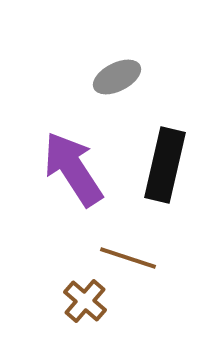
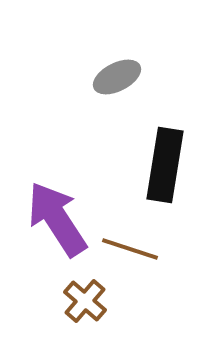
black rectangle: rotated 4 degrees counterclockwise
purple arrow: moved 16 px left, 50 px down
brown line: moved 2 px right, 9 px up
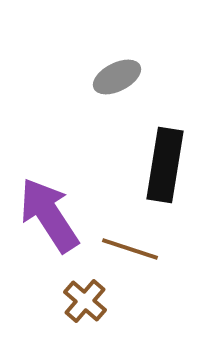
purple arrow: moved 8 px left, 4 px up
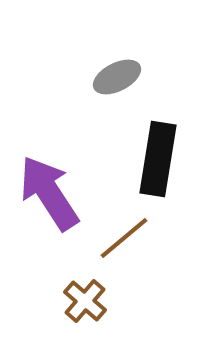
black rectangle: moved 7 px left, 6 px up
purple arrow: moved 22 px up
brown line: moved 6 px left, 11 px up; rotated 58 degrees counterclockwise
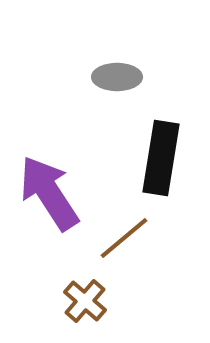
gray ellipse: rotated 27 degrees clockwise
black rectangle: moved 3 px right, 1 px up
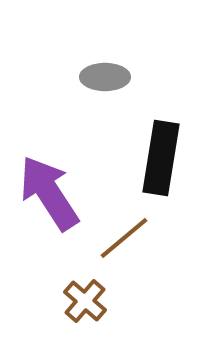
gray ellipse: moved 12 px left
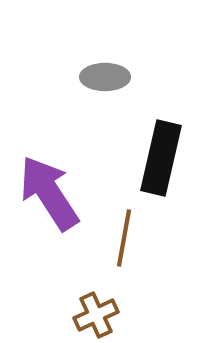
black rectangle: rotated 4 degrees clockwise
brown line: rotated 40 degrees counterclockwise
brown cross: moved 11 px right, 14 px down; rotated 24 degrees clockwise
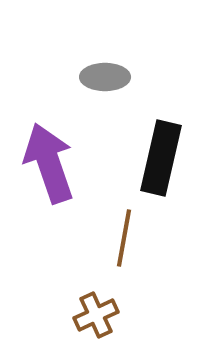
purple arrow: moved 30 px up; rotated 14 degrees clockwise
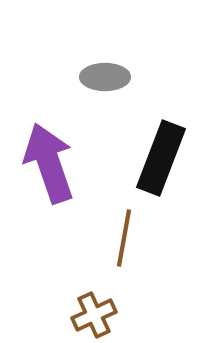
black rectangle: rotated 8 degrees clockwise
brown cross: moved 2 px left
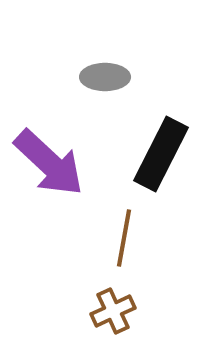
black rectangle: moved 4 px up; rotated 6 degrees clockwise
purple arrow: rotated 152 degrees clockwise
brown cross: moved 19 px right, 4 px up
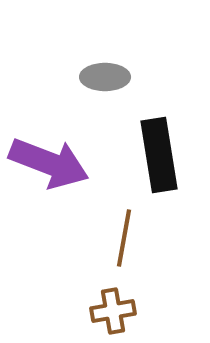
black rectangle: moved 2 px left, 1 px down; rotated 36 degrees counterclockwise
purple arrow: rotated 22 degrees counterclockwise
brown cross: rotated 15 degrees clockwise
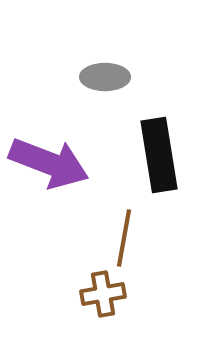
brown cross: moved 10 px left, 17 px up
